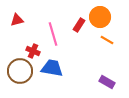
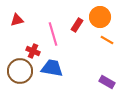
red rectangle: moved 2 px left
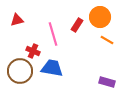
purple rectangle: rotated 14 degrees counterclockwise
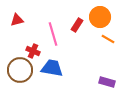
orange line: moved 1 px right, 1 px up
brown circle: moved 1 px up
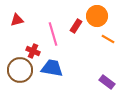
orange circle: moved 3 px left, 1 px up
red rectangle: moved 1 px left, 1 px down
purple rectangle: rotated 21 degrees clockwise
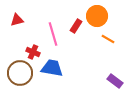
red cross: moved 1 px down
brown circle: moved 3 px down
purple rectangle: moved 8 px right, 1 px up
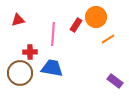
orange circle: moved 1 px left, 1 px down
red triangle: moved 1 px right
red rectangle: moved 1 px up
pink line: rotated 20 degrees clockwise
orange line: rotated 64 degrees counterclockwise
red cross: moved 3 px left; rotated 24 degrees counterclockwise
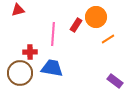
red triangle: moved 10 px up
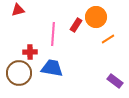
brown circle: moved 1 px left
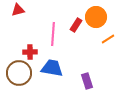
purple rectangle: moved 28 px left; rotated 35 degrees clockwise
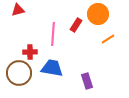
orange circle: moved 2 px right, 3 px up
